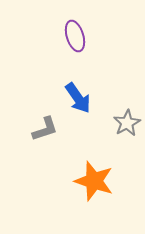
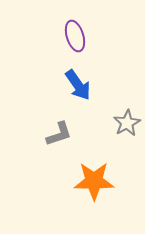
blue arrow: moved 13 px up
gray L-shape: moved 14 px right, 5 px down
orange star: rotated 18 degrees counterclockwise
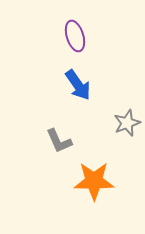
gray star: rotated 8 degrees clockwise
gray L-shape: moved 7 px down; rotated 84 degrees clockwise
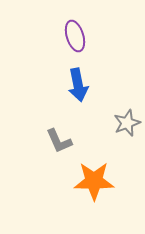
blue arrow: rotated 24 degrees clockwise
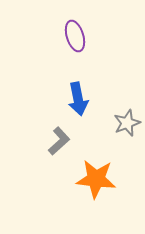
blue arrow: moved 14 px down
gray L-shape: rotated 108 degrees counterclockwise
orange star: moved 2 px right, 2 px up; rotated 6 degrees clockwise
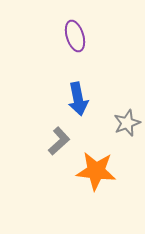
orange star: moved 8 px up
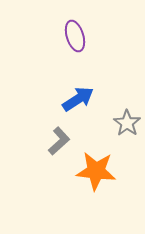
blue arrow: rotated 112 degrees counterclockwise
gray star: rotated 16 degrees counterclockwise
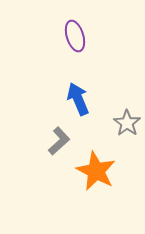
blue arrow: rotated 80 degrees counterclockwise
orange star: rotated 21 degrees clockwise
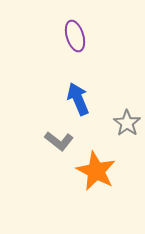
gray L-shape: rotated 80 degrees clockwise
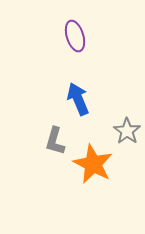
gray star: moved 8 px down
gray L-shape: moved 4 px left; rotated 68 degrees clockwise
orange star: moved 3 px left, 7 px up
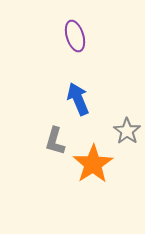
orange star: rotated 12 degrees clockwise
